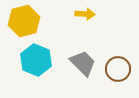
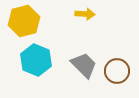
gray trapezoid: moved 1 px right, 2 px down
brown circle: moved 1 px left, 2 px down
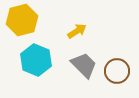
yellow arrow: moved 8 px left, 17 px down; rotated 36 degrees counterclockwise
yellow hexagon: moved 2 px left, 1 px up
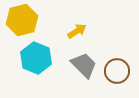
cyan hexagon: moved 2 px up
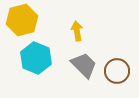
yellow arrow: rotated 66 degrees counterclockwise
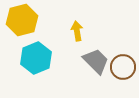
cyan hexagon: rotated 16 degrees clockwise
gray trapezoid: moved 12 px right, 4 px up
brown circle: moved 6 px right, 4 px up
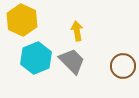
yellow hexagon: rotated 20 degrees counterclockwise
gray trapezoid: moved 24 px left
brown circle: moved 1 px up
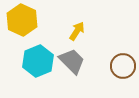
yellow arrow: rotated 42 degrees clockwise
cyan hexagon: moved 2 px right, 3 px down
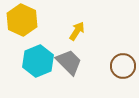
gray trapezoid: moved 3 px left, 1 px down
